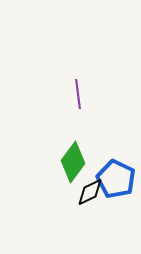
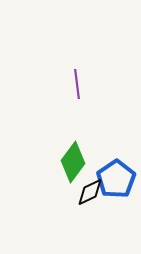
purple line: moved 1 px left, 10 px up
blue pentagon: rotated 12 degrees clockwise
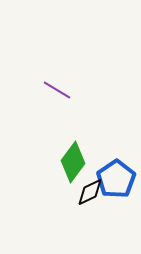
purple line: moved 20 px left, 6 px down; rotated 52 degrees counterclockwise
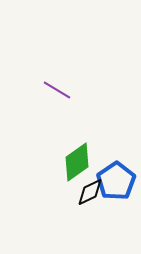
green diamond: moved 4 px right; rotated 18 degrees clockwise
blue pentagon: moved 2 px down
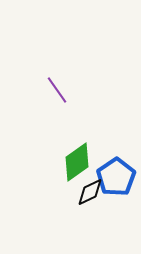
purple line: rotated 24 degrees clockwise
blue pentagon: moved 4 px up
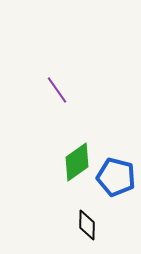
blue pentagon: rotated 24 degrees counterclockwise
black diamond: moved 3 px left, 33 px down; rotated 64 degrees counterclockwise
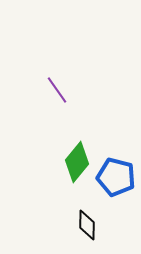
green diamond: rotated 15 degrees counterclockwise
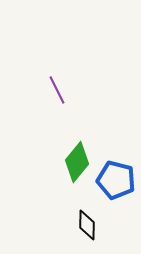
purple line: rotated 8 degrees clockwise
blue pentagon: moved 3 px down
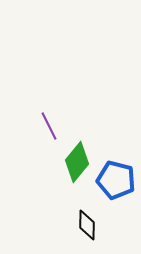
purple line: moved 8 px left, 36 px down
